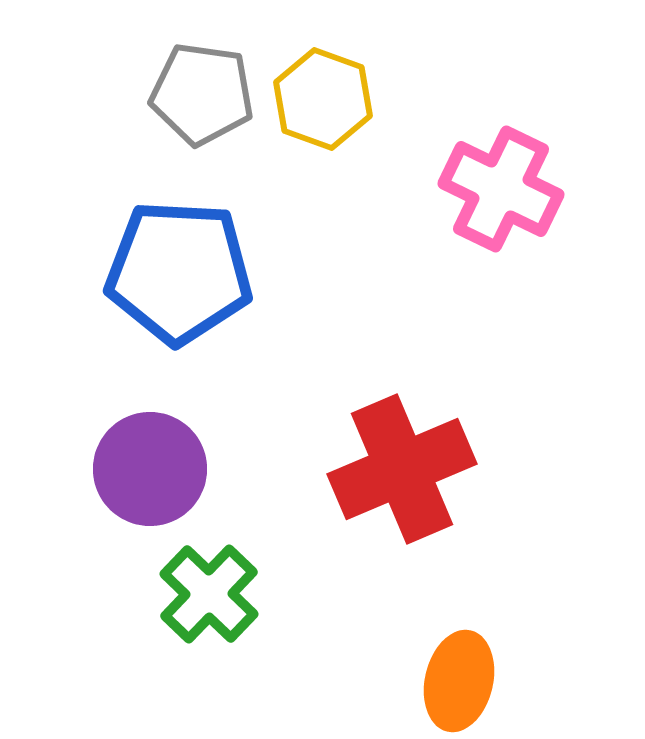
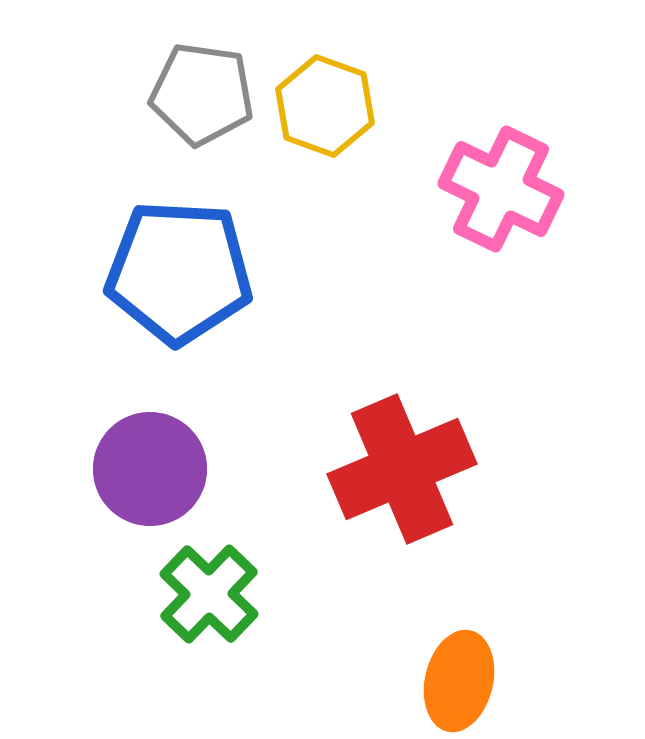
yellow hexagon: moved 2 px right, 7 px down
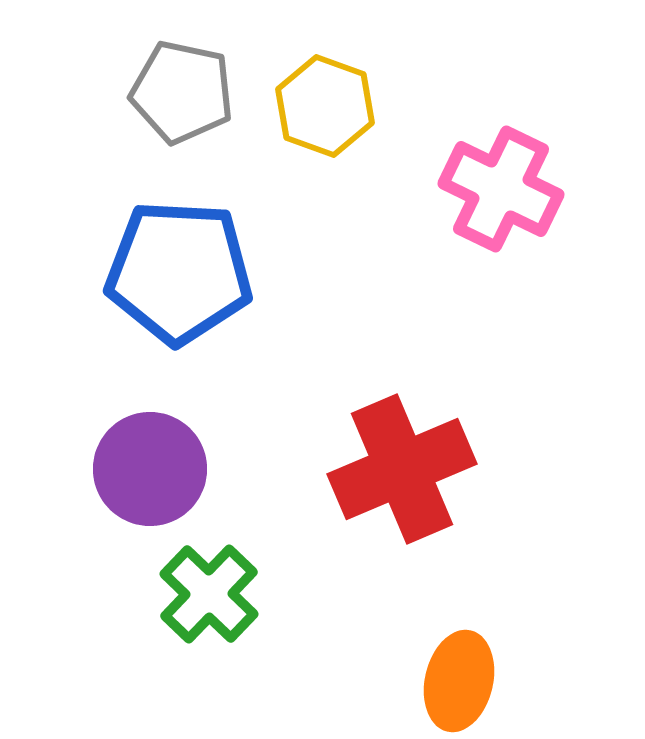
gray pentagon: moved 20 px left, 2 px up; rotated 4 degrees clockwise
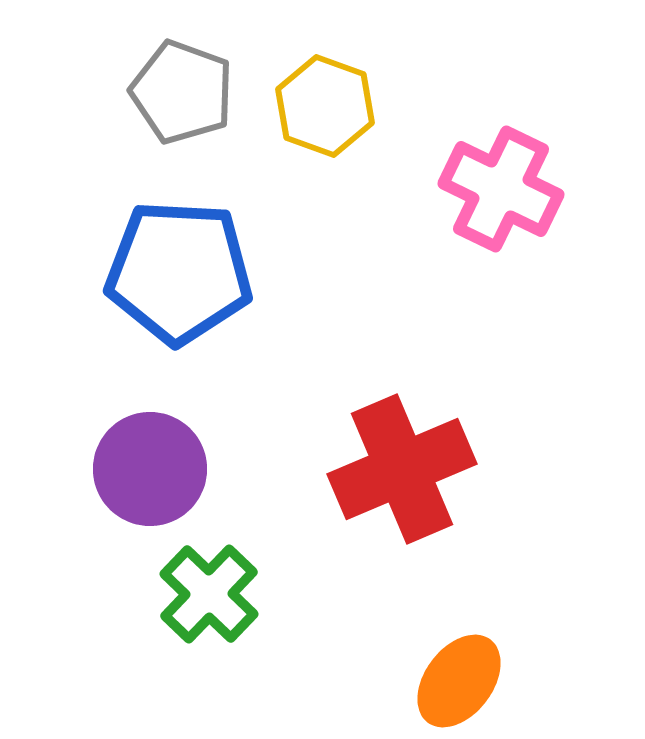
gray pentagon: rotated 8 degrees clockwise
orange ellipse: rotated 24 degrees clockwise
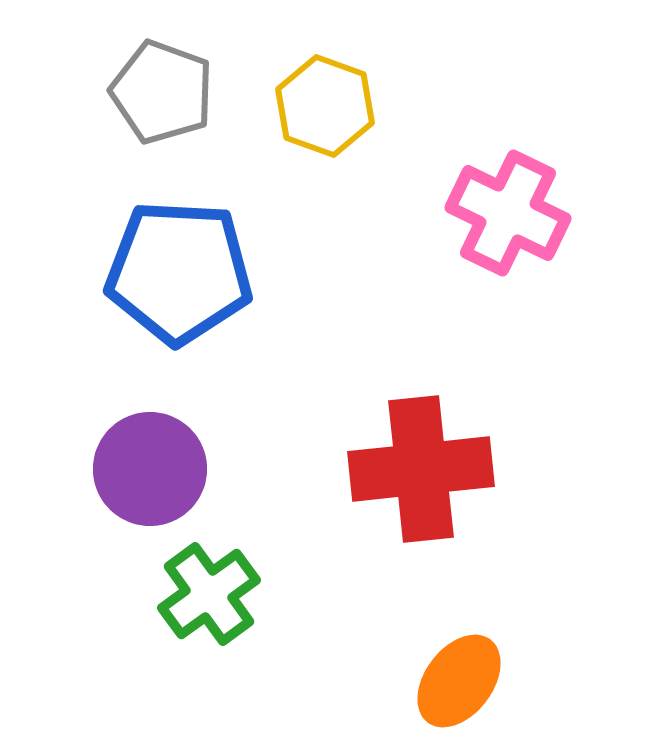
gray pentagon: moved 20 px left
pink cross: moved 7 px right, 24 px down
red cross: moved 19 px right; rotated 17 degrees clockwise
green cross: rotated 10 degrees clockwise
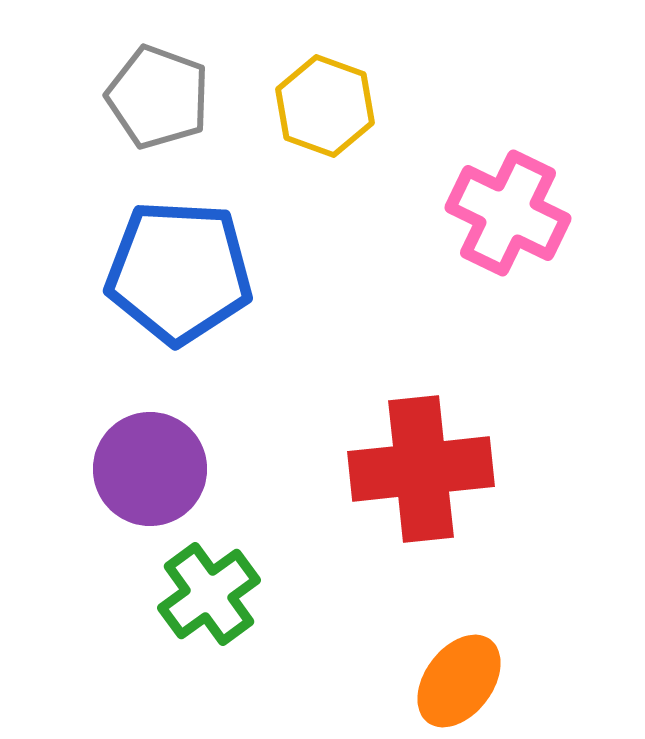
gray pentagon: moved 4 px left, 5 px down
